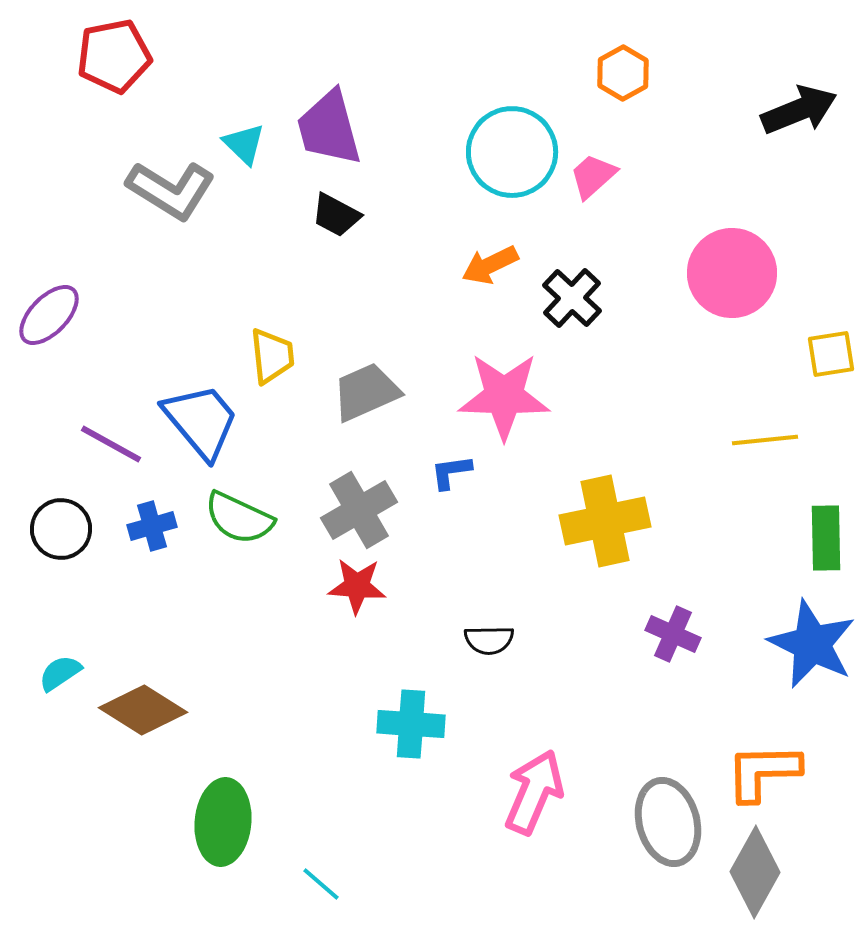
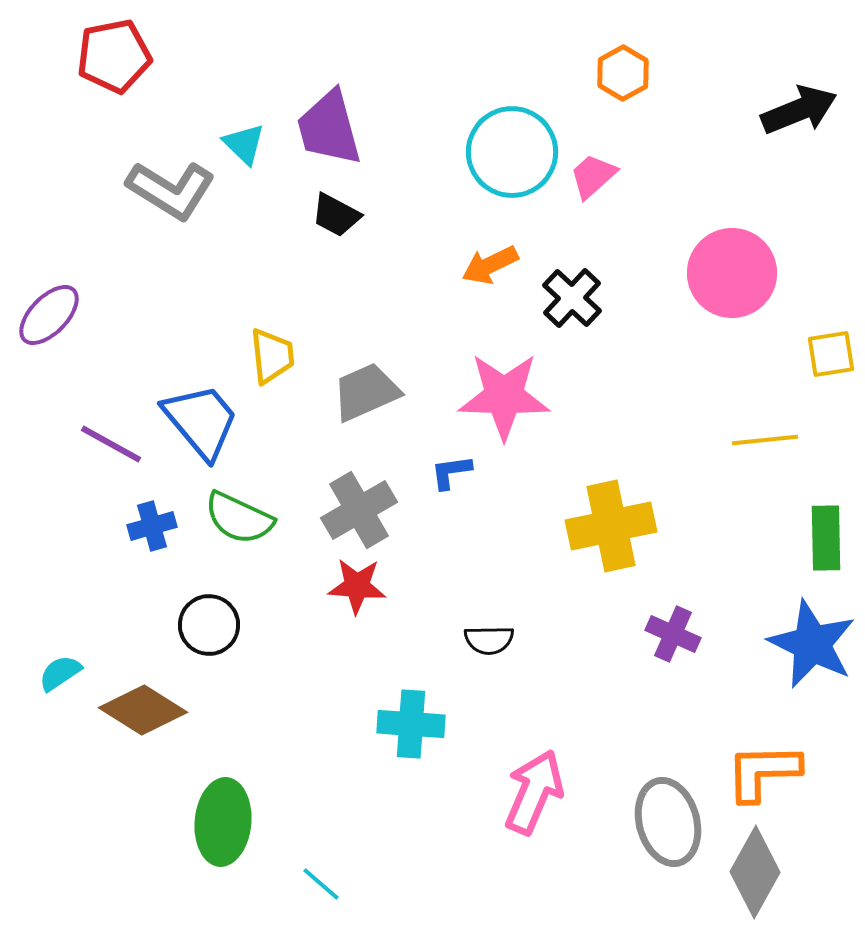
yellow cross: moved 6 px right, 5 px down
black circle: moved 148 px right, 96 px down
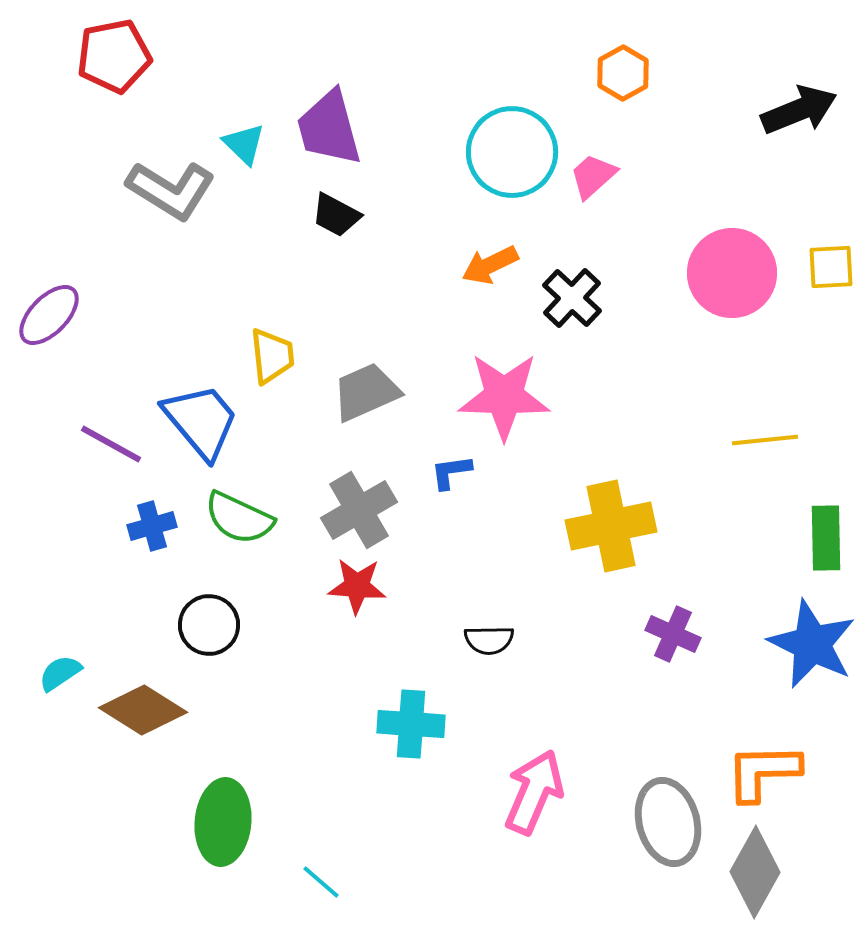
yellow square: moved 87 px up; rotated 6 degrees clockwise
cyan line: moved 2 px up
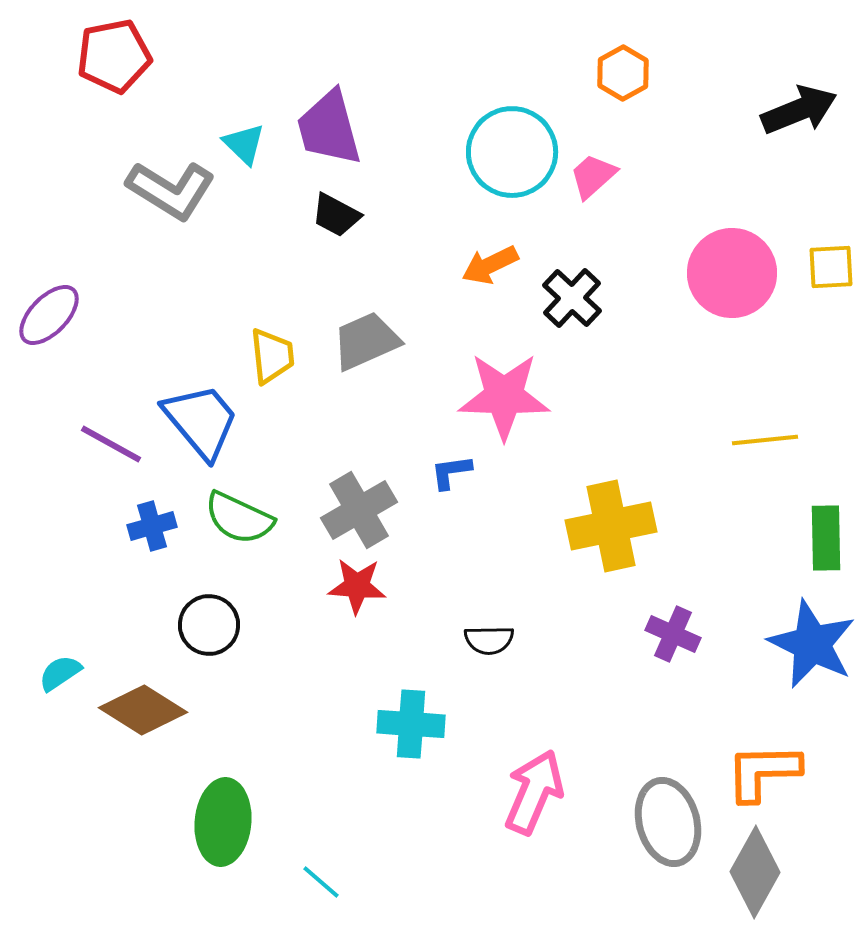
gray trapezoid: moved 51 px up
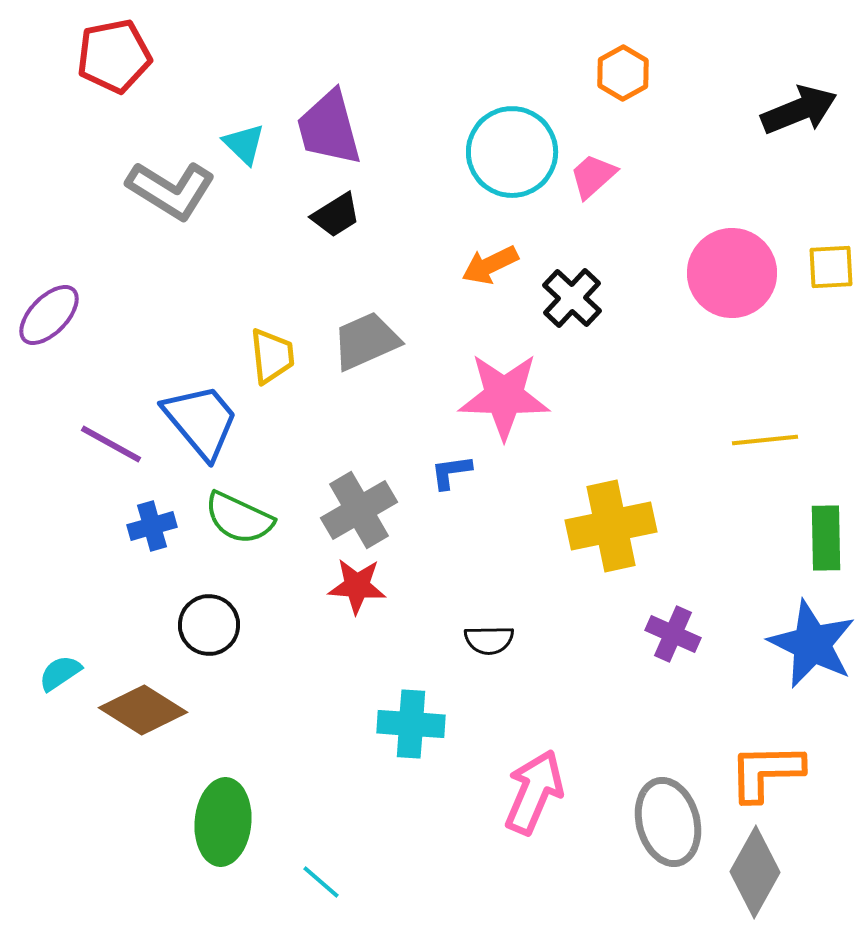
black trapezoid: rotated 60 degrees counterclockwise
orange L-shape: moved 3 px right
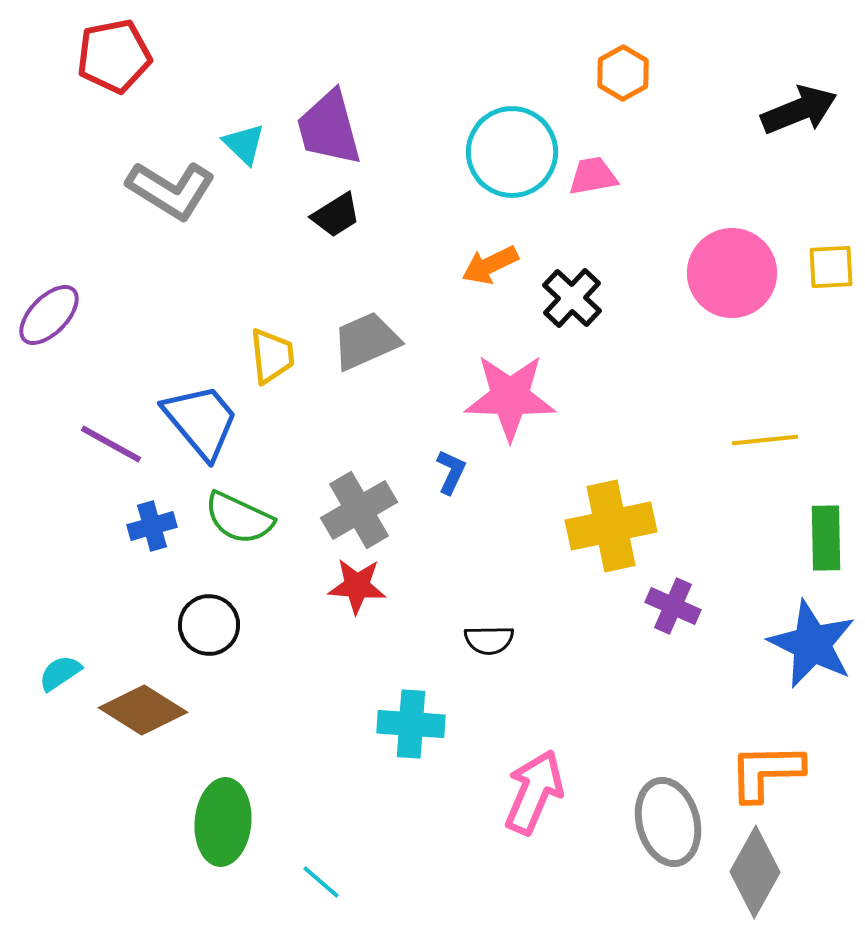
pink trapezoid: rotated 32 degrees clockwise
pink star: moved 6 px right, 1 px down
blue L-shape: rotated 123 degrees clockwise
purple cross: moved 28 px up
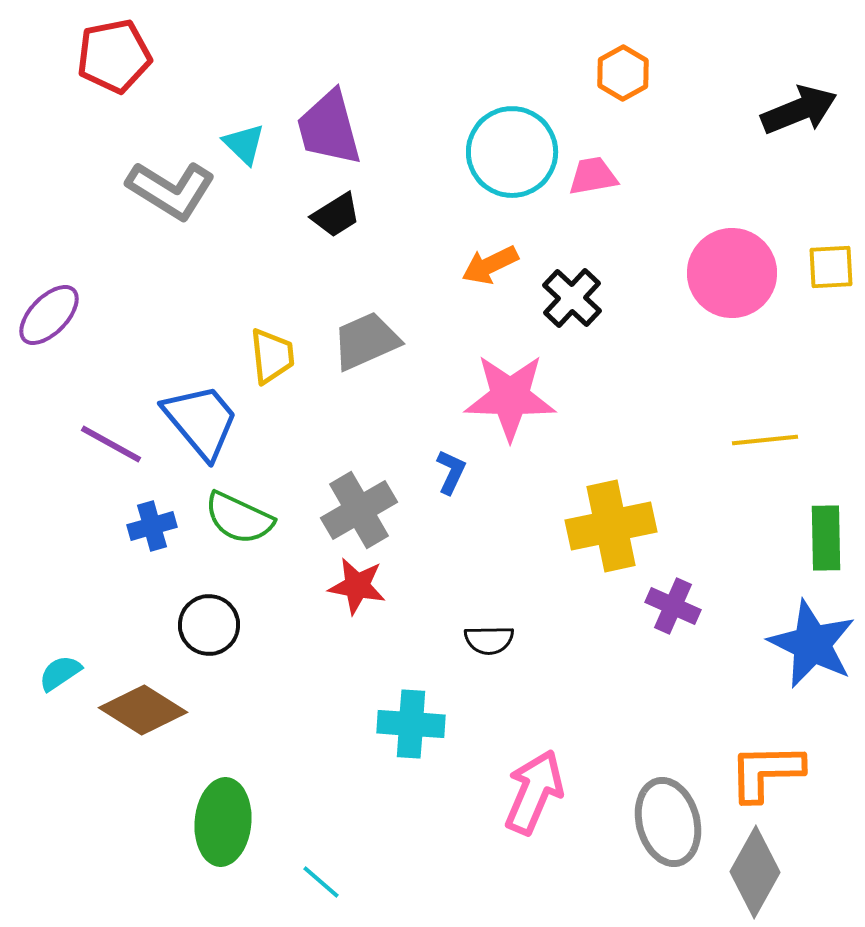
red star: rotated 6 degrees clockwise
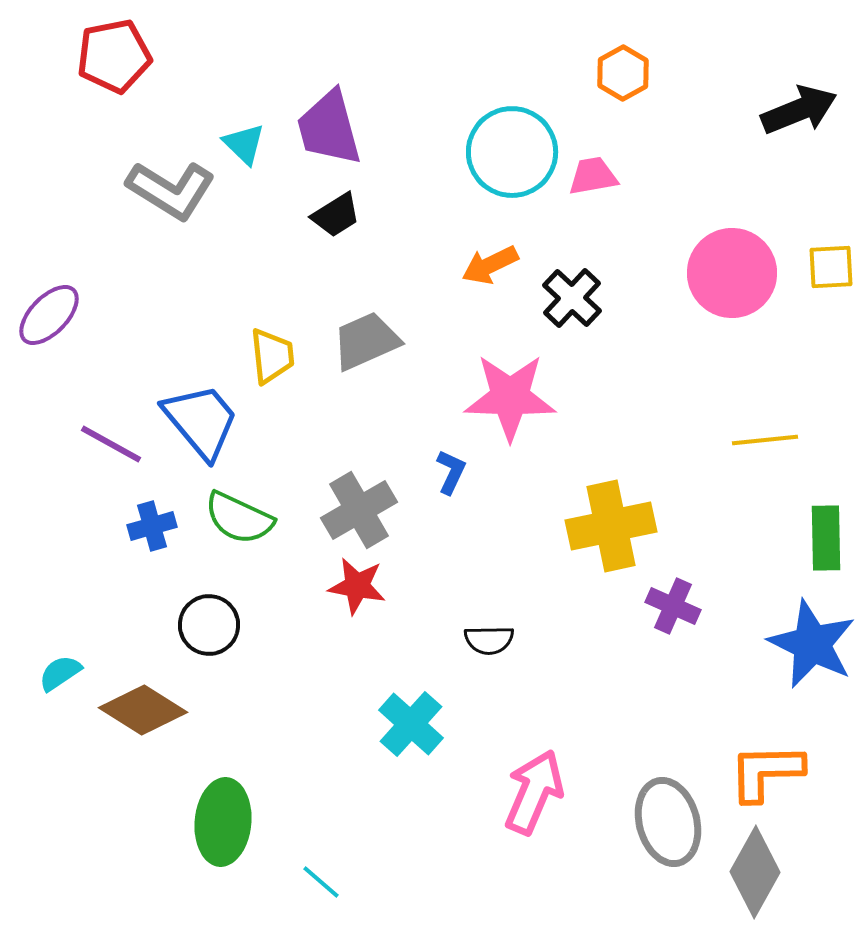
cyan cross: rotated 38 degrees clockwise
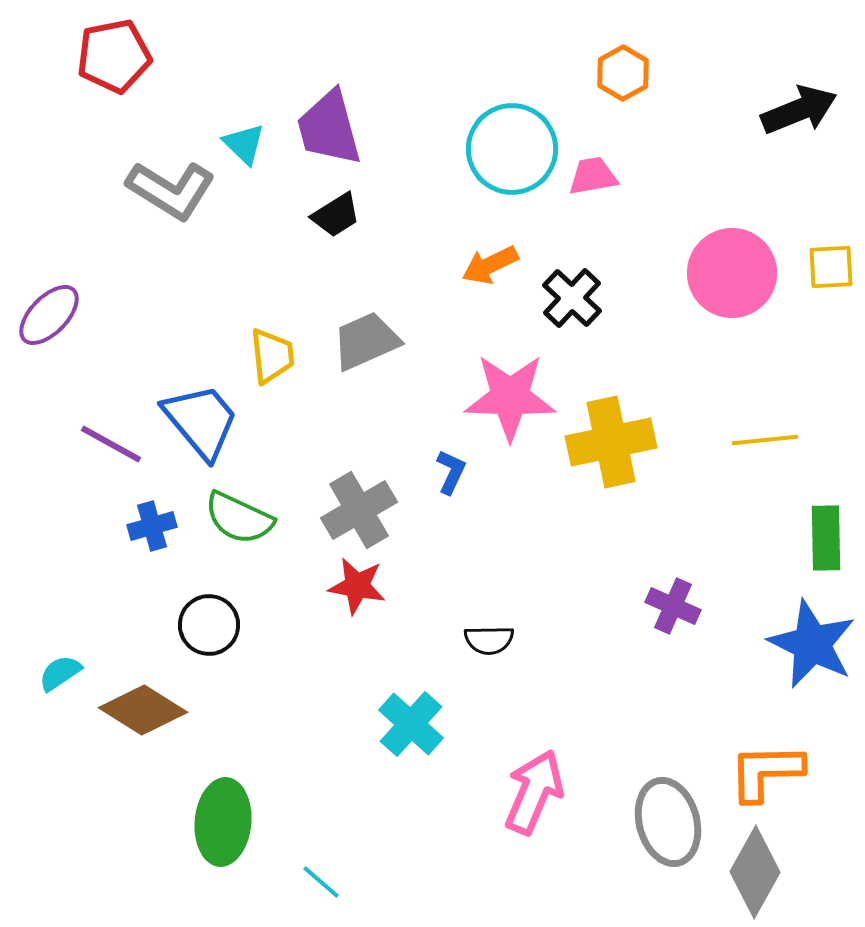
cyan circle: moved 3 px up
yellow cross: moved 84 px up
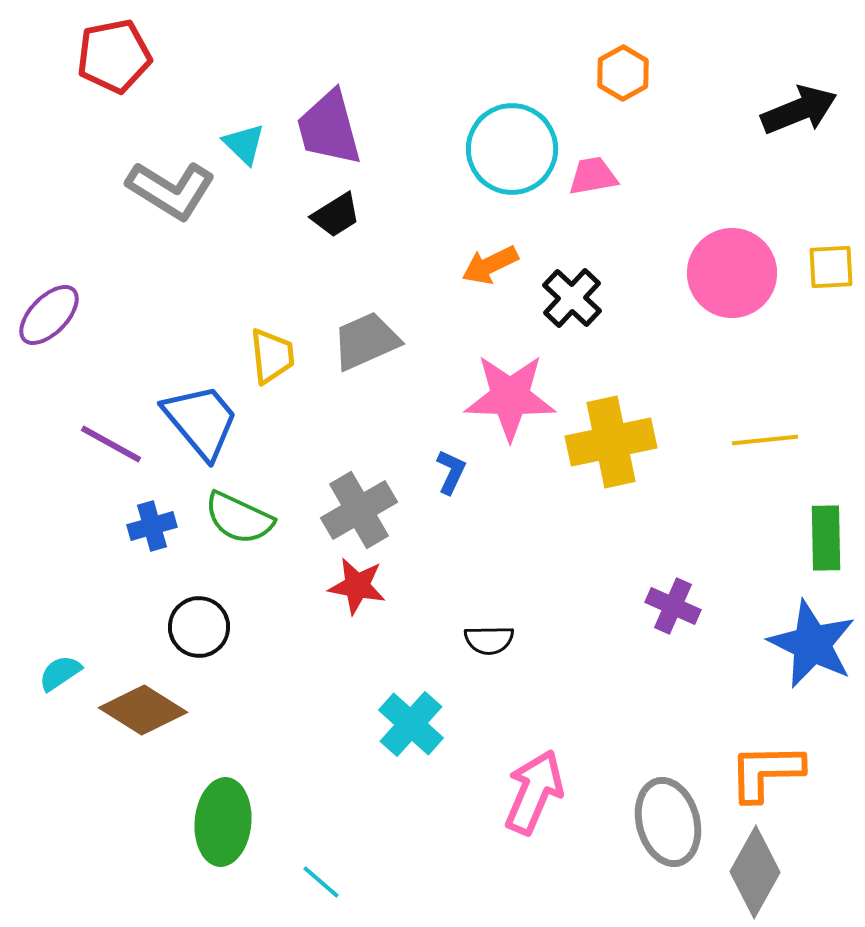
black circle: moved 10 px left, 2 px down
